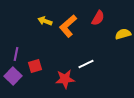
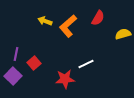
red square: moved 1 px left, 3 px up; rotated 24 degrees counterclockwise
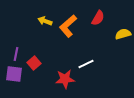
purple square: moved 1 px right, 2 px up; rotated 36 degrees counterclockwise
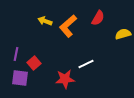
purple square: moved 6 px right, 4 px down
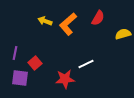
orange L-shape: moved 2 px up
purple line: moved 1 px left, 1 px up
red square: moved 1 px right
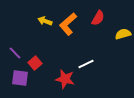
purple line: rotated 56 degrees counterclockwise
red star: rotated 18 degrees clockwise
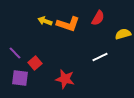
orange L-shape: rotated 120 degrees counterclockwise
white line: moved 14 px right, 7 px up
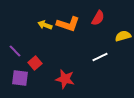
yellow arrow: moved 4 px down
yellow semicircle: moved 2 px down
purple line: moved 2 px up
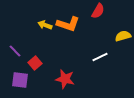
red semicircle: moved 7 px up
purple square: moved 2 px down
